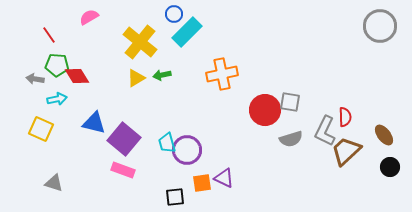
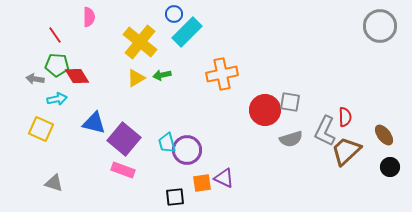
pink semicircle: rotated 120 degrees clockwise
red line: moved 6 px right
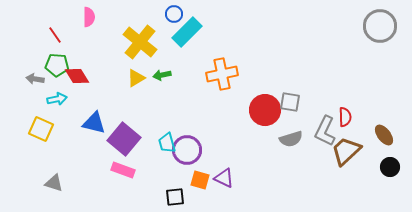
orange square: moved 2 px left, 3 px up; rotated 24 degrees clockwise
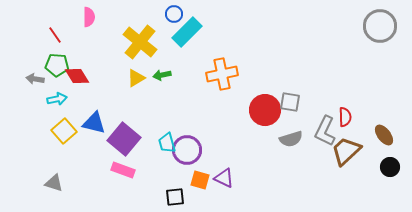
yellow square: moved 23 px right, 2 px down; rotated 25 degrees clockwise
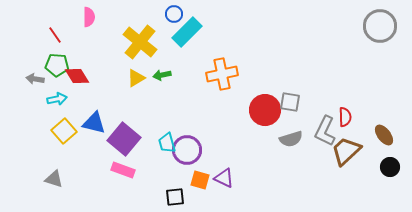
gray triangle: moved 4 px up
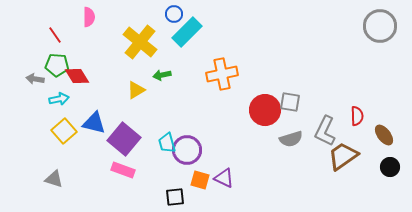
yellow triangle: moved 12 px down
cyan arrow: moved 2 px right
red semicircle: moved 12 px right, 1 px up
brown trapezoid: moved 3 px left, 5 px down; rotated 8 degrees clockwise
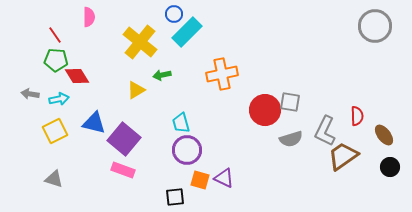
gray circle: moved 5 px left
green pentagon: moved 1 px left, 5 px up
gray arrow: moved 5 px left, 15 px down
yellow square: moved 9 px left; rotated 15 degrees clockwise
cyan trapezoid: moved 14 px right, 20 px up
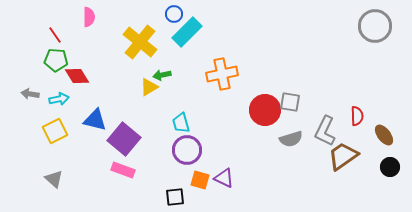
yellow triangle: moved 13 px right, 3 px up
blue triangle: moved 1 px right, 3 px up
gray triangle: rotated 24 degrees clockwise
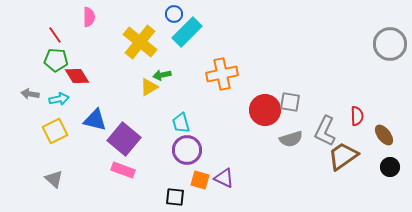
gray circle: moved 15 px right, 18 px down
black square: rotated 12 degrees clockwise
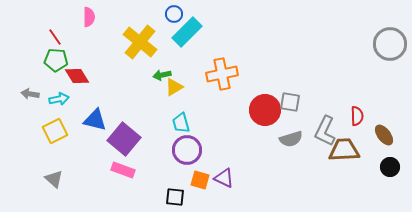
red line: moved 2 px down
yellow triangle: moved 25 px right
brown trapezoid: moved 1 px right, 6 px up; rotated 32 degrees clockwise
